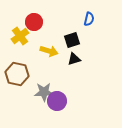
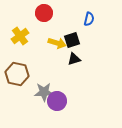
red circle: moved 10 px right, 9 px up
yellow arrow: moved 8 px right, 8 px up
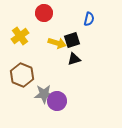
brown hexagon: moved 5 px right, 1 px down; rotated 10 degrees clockwise
gray star: moved 2 px down
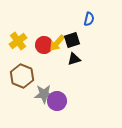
red circle: moved 32 px down
yellow cross: moved 2 px left, 5 px down
yellow arrow: rotated 114 degrees clockwise
brown hexagon: moved 1 px down
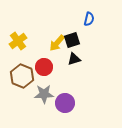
red circle: moved 22 px down
purple circle: moved 8 px right, 2 px down
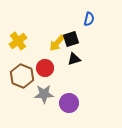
black square: moved 1 px left, 1 px up
red circle: moved 1 px right, 1 px down
purple circle: moved 4 px right
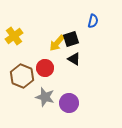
blue semicircle: moved 4 px right, 2 px down
yellow cross: moved 4 px left, 5 px up
black triangle: rotated 48 degrees clockwise
gray star: moved 1 px right, 3 px down; rotated 18 degrees clockwise
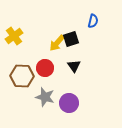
black triangle: moved 7 px down; rotated 24 degrees clockwise
brown hexagon: rotated 20 degrees counterclockwise
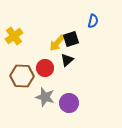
black triangle: moved 7 px left, 6 px up; rotated 24 degrees clockwise
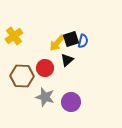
blue semicircle: moved 10 px left, 20 px down
purple circle: moved 2 px right, 1 px up
